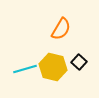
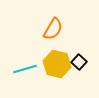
orange semicircle: moved 8 px left
yellow hexagon: moved 4 px right, 3 px up
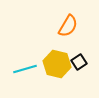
orange semicircle: moved 15 px right, 3 px up
black square: rotated 14 degrees clockwise
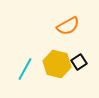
orange semicircle: rotated 30 degrees clockwise
cyan line: rotated 45 degrees counterclockwise
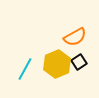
orange semicircle: moved 7 px right, 11 px down
yellow hexagon: rotated 24 degrees clockwise
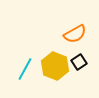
orange semicircle: moved 3 px up
yellow hexagon: moved 2 px left, 2 px down; rotated 16 degrees counterclockwise
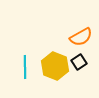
orange semicircle: moved 6 px right, 3 px down
cyan line: moved 2 px up; rotated 30 degrees counterclockwise
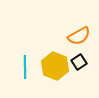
orange semicircle: moved 2 px left, 1 px up
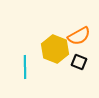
black square: rotated 35 degrees counterclockwise
yellow hexagon: moved 17 px up
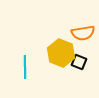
orange semicircle: moved 4 px right, 3 px up; rotated 20 degrees clockwise
yellow hexagon: moved 6 px right, 4 px down
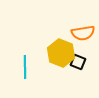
black square: moved 1 px left
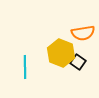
black square: rotated 14 degrees clockwise
